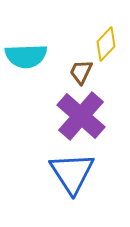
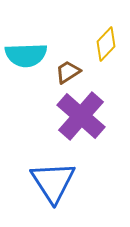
cyan semicircle: moved 1 px up
brown trapezoid: moved 13 px left; rotated 32 degrees clockwise
blue triangle: moved 19 px left, 9 px down
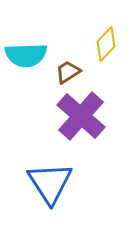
blue triangle: moved 3 px left, 1 px down
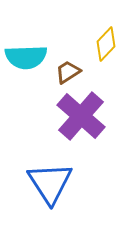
cyan semicircle: moved 2 px down
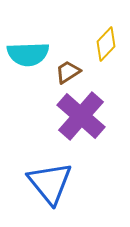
cyan semicircle: moved 2 px right, 3 px up
blue triangle: rotated 6 degrees counterclockwise
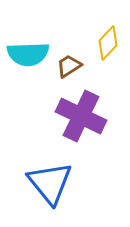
yellow diamond: moved 2 px right, 1 px up
brown trapezoid: moved 1 px right, 6 px up
purple cross: rotated 15 degrees counterclockwise
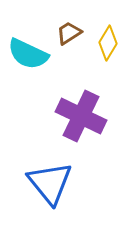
yellow diamond: rotated 12 degrees counterclockwise
cyan semicircle: rotated 27 degrees clockwise
brown trapezoid: moved 33 px up
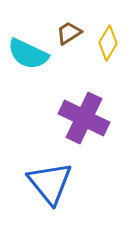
purple cross: moved 3 px right, 2 px down
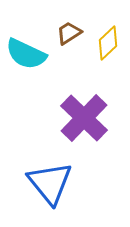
yellow diamond: rotated 16 degrees clockwise
cyan semicircle: moved 2 px left
purple cross: rotated 18 degrees clockwise
